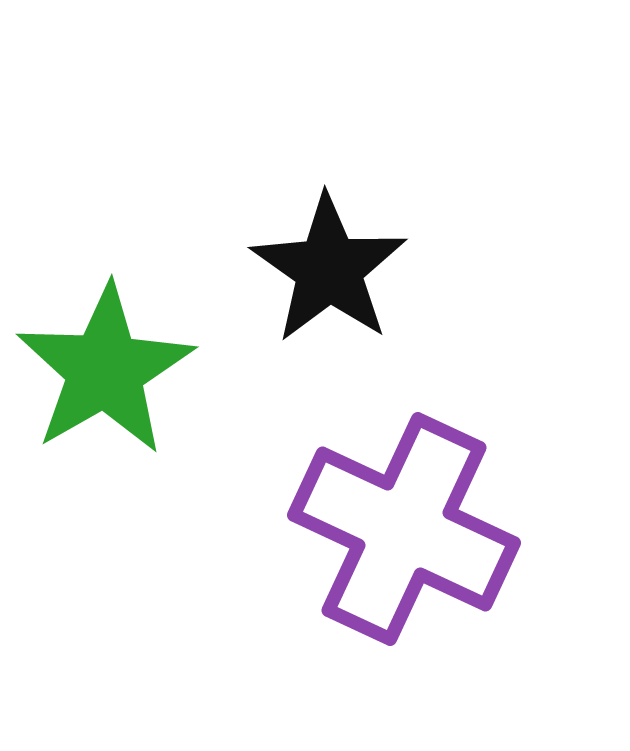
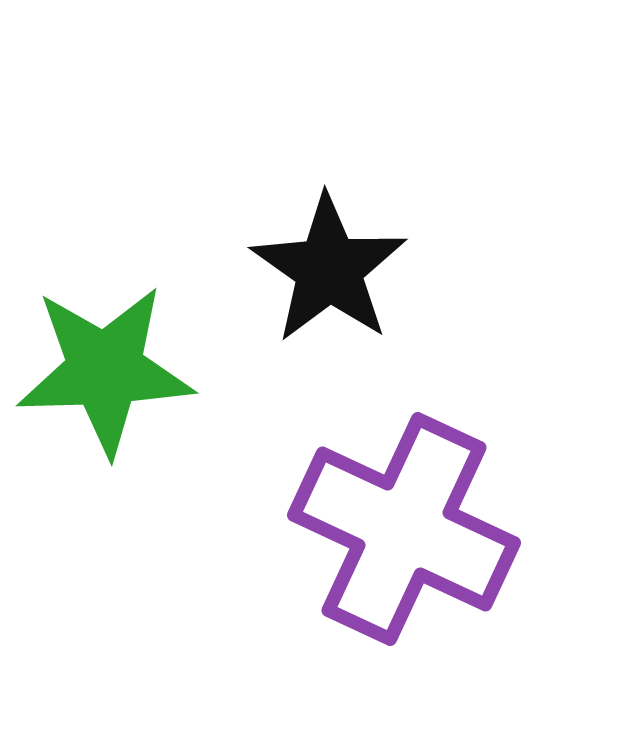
green star: rotated 28 degrees clockwise
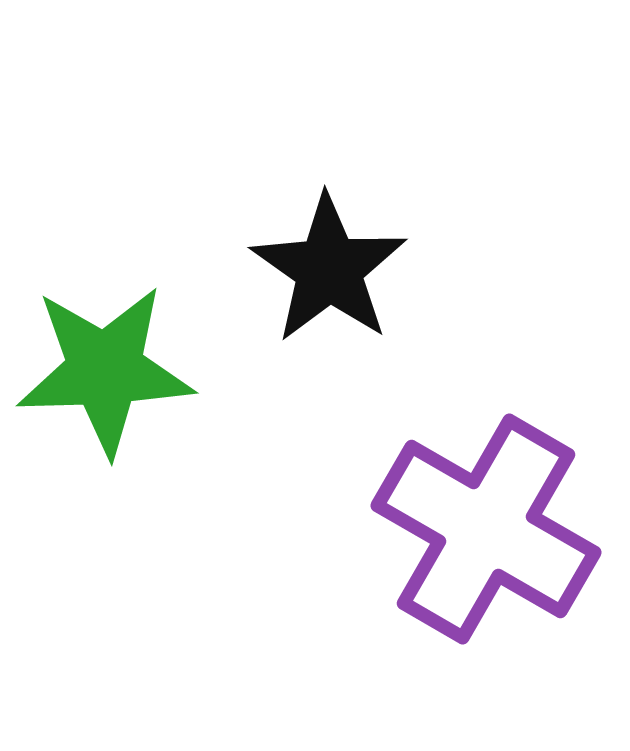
purple cross: moved 82 px right; rotated 5 degrees clockwise
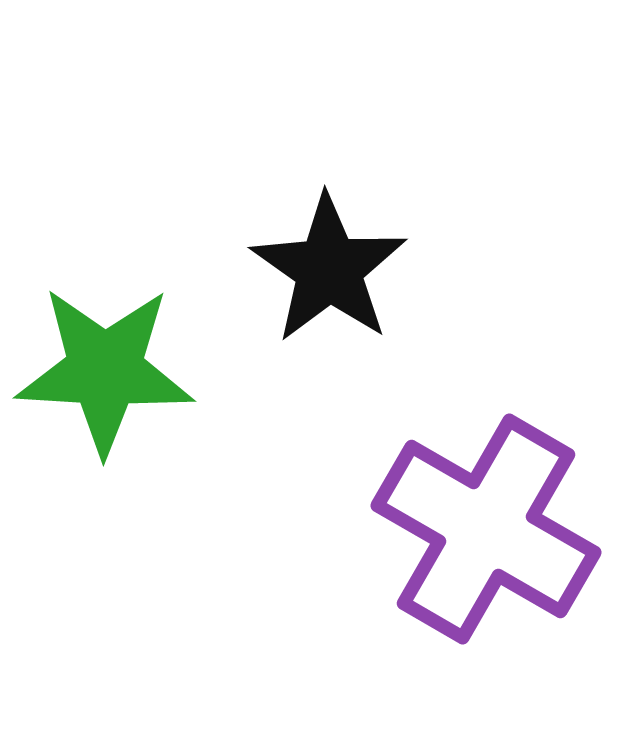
green star: rotated 5 degrees clockwise
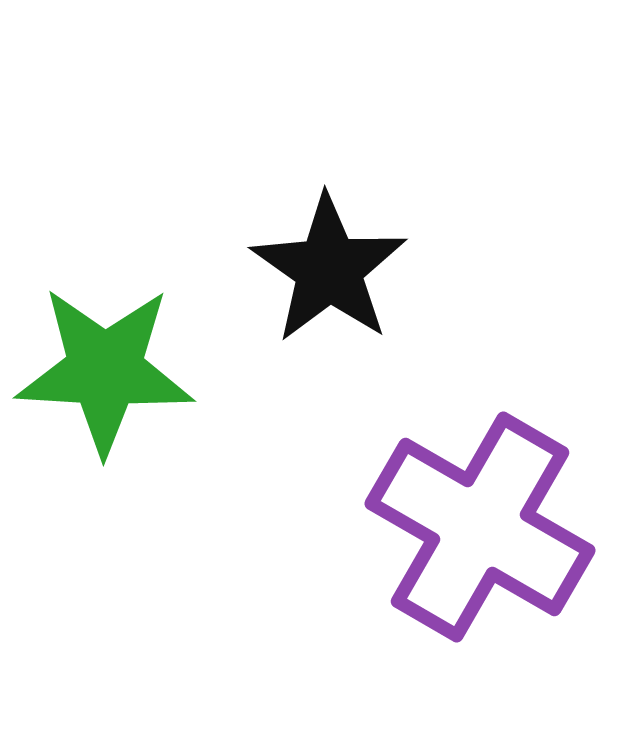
purple cross: moved 6 px left, 2 px up
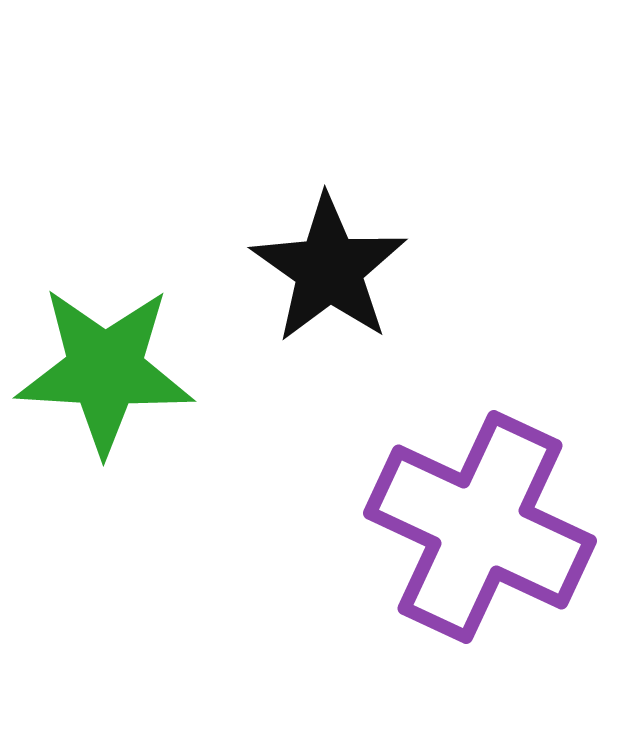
purple cross: rotated 5 degrees counterclockwise
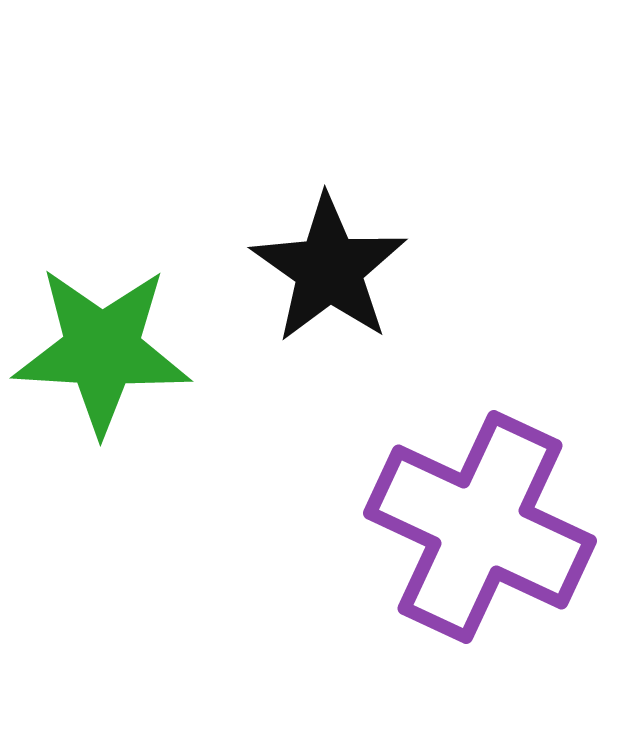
green star: moved 3 px left, 20 px up
